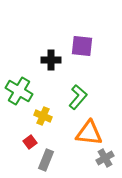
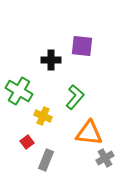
green L-shape: moved 3 px left
red square: moved 3 px left
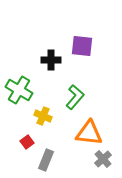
green cross: moved 1 px up
gray cross: moved 2 px left, 1 px down; rotated 12 degrees counterclockwise
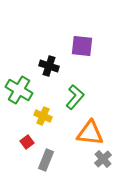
black cross: moved 2 px left, 6 px down; rotated 18 degrees clockwise
orange triangle: moved 1 px right
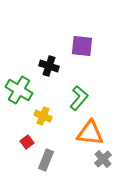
green L-shape: moved 4 px right, 1 px down
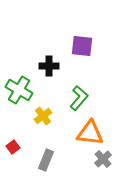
black cross: rotated 18 degrees counterclockwise
yellow cross: rotated 30 degrees clockwise
red square: moved 14 px left, 5 px down
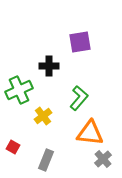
purple square: moved 2 px left, 4 px up; rotated 15 degrees counterclockwise
green cross: rotated 36 degrees clockwise
red square: rotated 24 degrees counterclockwise
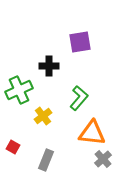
orange triangle: moved 2 px right
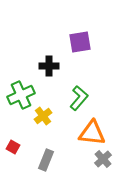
green cross: moved 2 px right, 5 px down
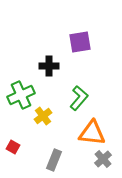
gray rectangle: moved 8 px right
